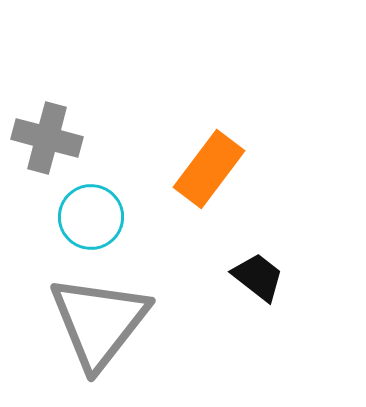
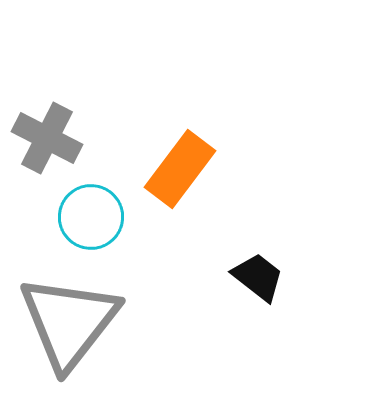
gray cross: rotated 12 degrees clockwise
orange rectangle: moved 29 px left
gray triangle: moved 30 px left
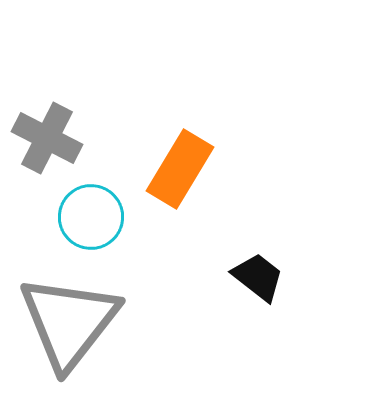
orange rectangle: rotated 6 degrees counterclockwise
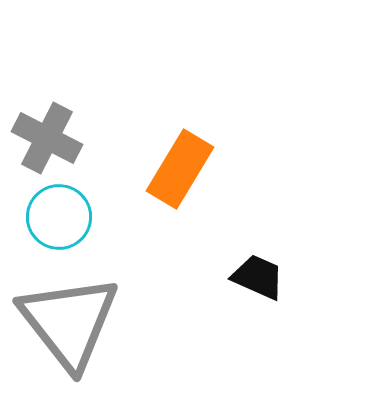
cyan circle: moved 32 px left
black trapezoid: rotated 14 degrees counterclockwise
gray triangle: rotated 16 degrees counterclockwise
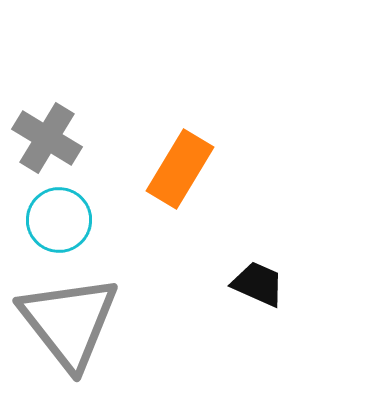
gray cross: rotated 4 degrees clockwise
cyan circle: moved 3 px down
black trapezoid: moved 7 px down
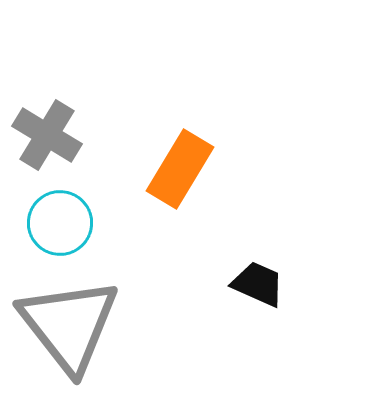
gray cross: moved 3 px up
cyan circle: moved 1 px right, 3 px down
gray triangle: moved 3 px down
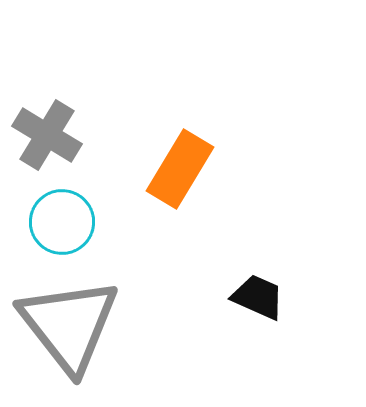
cyan circle: moved 2 px right, 1 px up
black trapezoid: moved 13 px down
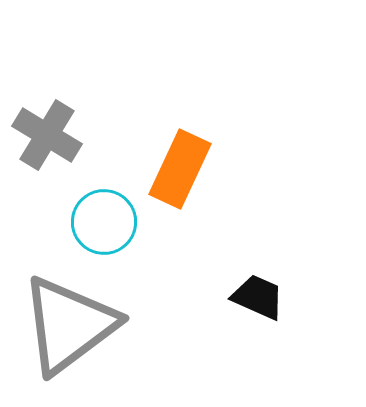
orange rectangle: rotated 6 degrees counterclockwise
cyan circle: moved 42 px right
gray triangle: rotated 31 degrees clockwise
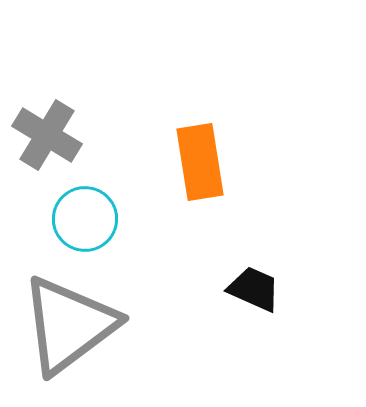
orange rectangle: moved 20 px right, 7 px up; rotated 34 degrees counterclockwise
cyan circle: moved 19 px left, 3 px up
black trapezoid: moved 4 px left, 8 px up
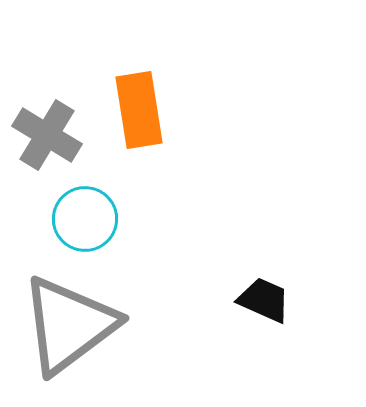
orange rectangle: moved 61 px left, 52 px up
black trapezoid: moved 10 px right, 11 px down
